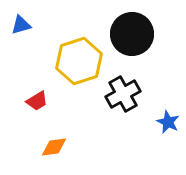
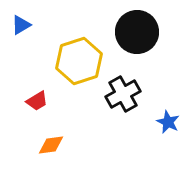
blue triangle: rotated 15 degrees counterclockwise
black circle: moved 5 px right, 2 px up
orange diamond: moved 3 px left, 2 px up
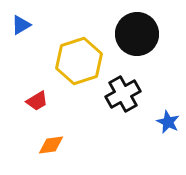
black circle: moved 2 px down
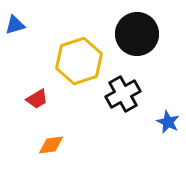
blue triangle: moved 6 px left; rotated 15 degrees clockwise
red trapezoid: moved 2 px up
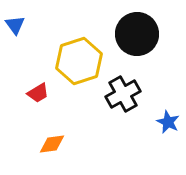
blue triangle: rotated 50 degrees counterclockwise
red trapezoid: moved 1 px right, 6 px up
orange diamond: moved 1 px right, 1 px up
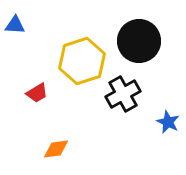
blue triangle: rotated 50 degrees counterclockwise
black circle: moved 2 px right, 7 px down
yellow hexagon: moved 3 px right
red trapezoid: moved 1 px left
orange diamond: moved 4 px right, 5 px down
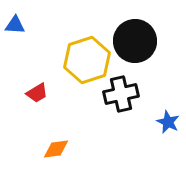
black circle: moved 4 px left
yellow hexagon: moved 5 px right, 1 px up
black cross: moved 2 px left; rotated 16 degrees clockwise
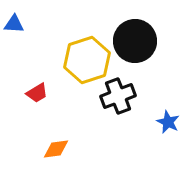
blue triangle: moved 1 px left, 1 px up
black cross: moved 3 px left, 2 px down; rotated 8 degrees counterclockwise
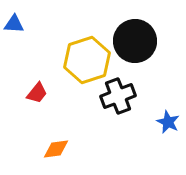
red trapezoid: rotated 20 degrees counterclockwise
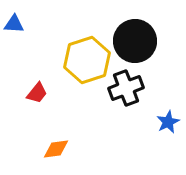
black cross: moved 8 px right, 8 px up
blue star: rotated 20 degrees clockwise
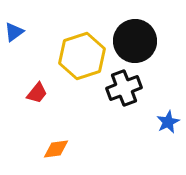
blue triangle: moved 8 px down; rotated 40 degrees counterclockwise
yellow hexagon: moved 5 px left, 4 px up
black cross: moved 2 px left
